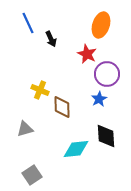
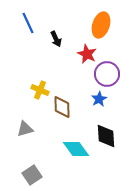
black arrow: moved 5 px right
cyan diamond: rotated 60 degrees clockwise
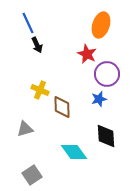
black arrow: moved 19 px left, 6 px down
blue star: rotated 14 degrees clockwise
cyan diamond: moved 2 px left, 3 px down
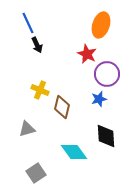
brown diamond: rotated 15 degrees clockwise
gray triangle: moved 2 px right
gray square: moved 4 px right, 2 px up
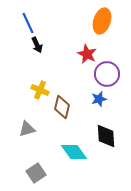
orange ellipse: moved 1 px right, 4 px up
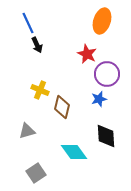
gray triangle: moved 2 px down
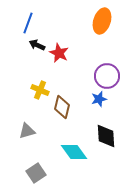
blue line: rotated 45 degrees clockwise
black arrow: rotated 140 degrees clockwise
red star: moved 28 px left, 1 px up
purple circle: moved 2 px down
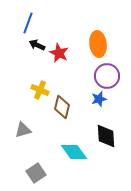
orange ellipse: moved 4 px left, 23 px down; rotated 25 degrees counterclockwise
gray triangle: moved 4 px left, 1 px up
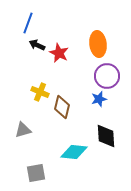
yellow cross: moved 2 px down
cyan diamond: rotated 48 degrees counterclockwise
gray square: rotated 24 degrees clockwise
